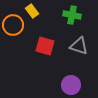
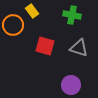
gray triangle: moved 2 px down
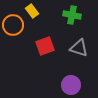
red square: rotated 36 degrees counterclockwise
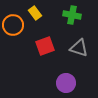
yellow rectangle: moved 3 px right, 2 px down
purple circle: moved 5 px left, 2 px up
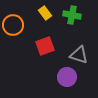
yellow rectangle: moved 10 px right
gray triangle: moved 7 px down
purple circle: moved 1 px right, 6 px up
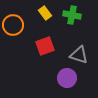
purple circle: moved 1 px down
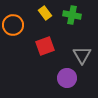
gray triangle: moved 3 px right; rotated 42 degrees clockwise
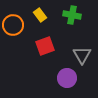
yellow rectangle: moved 5 px left, 2 px down
